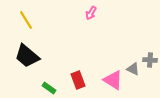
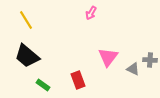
pink triangle: moved 5 px left, 23 px up; rotated 35 degrees clockwise
green rectangle: moved 6 px left, 3 px up
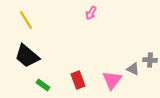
pink triangle: moved 4 px right, 23 px down
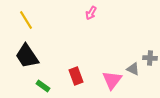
black trapezoid: rotated 16 degrees clockwise
gray cross: moved 2 px up
red rectangle: moved 2 px left, 4 px up
green rectangle: moved 1 px down
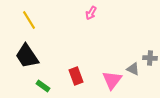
yellow line: moved 3 px right
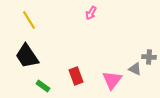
gray cross: moved 1 px left, 1 px up
gray triangle: moved 2 px right
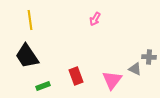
pink arrow: moved 4 px right, 6 px down
yellow line: moved 1 px right; rotated 24 degrees clockwise
green rectangle: rotated 56 degrees counterclockwise
